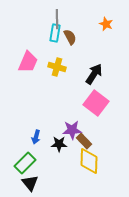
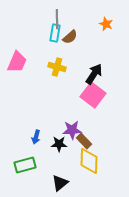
brown semicircle: rotated 77 degrees clockwise
pink trapezoid: moved 11 px left
pink square: moved 3 px left, 8 px up
green rectangle: moved 2 px down; rotated 30 degrees clockwise
black triangle: moved 30 px right; rotated 30 degrees clockwise
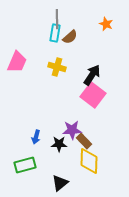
black arrow: moved 2 px left, 1 px down
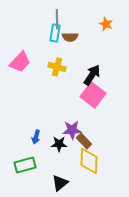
brown semicircle: rotated 42 degrees clockwise
pink trapezoid: moved 3 px right; rotated 20 degrees clockwise
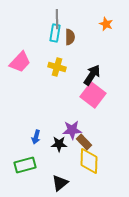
brown semicircle: rotated 91 degrees counterclockwise
brown rectangle: moved 1 px down
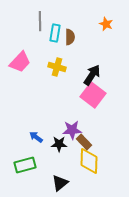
gray line: moved 17 px left, 2 px down
blue arrow: rotated 112 degrees clockwise
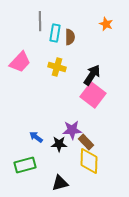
brown rectangle: moved 2 px right
black triangle: rotated 24 degrees clockwise
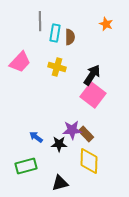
brown rectangle: moved 8 px up
green rectangle: moved 1 px right, 1 px down
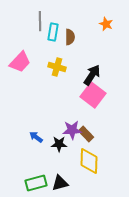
cyan rectangle: moved 2 px left, 1 px up
green rectangle: moved 10 px right, 17 px down
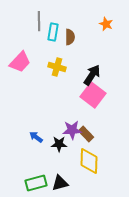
gray line: moved 1 px left
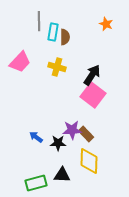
brown semicircle: moved 5 px left
black star: moved 1 px left, 1 px up
black triangle: moved 2 px right, 8 px up; rotated 18 degrees clockwise
